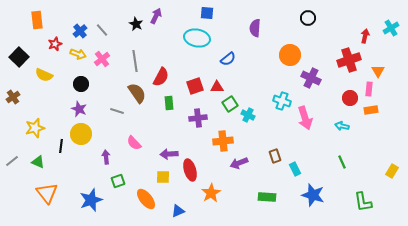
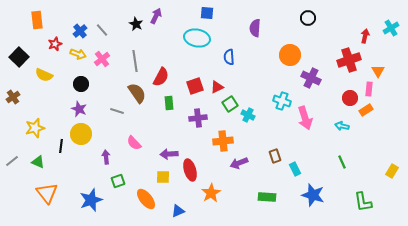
blue semicircle at (228, 59): moved 1 px right, 2 px up; rotated 126 degrees clockwise
red triangle at (217, 87): rotated 24 degrees counterclockwise
orange rectangle at (371, 110): moved 5 px left; rotated 24 degrees counterclockwise
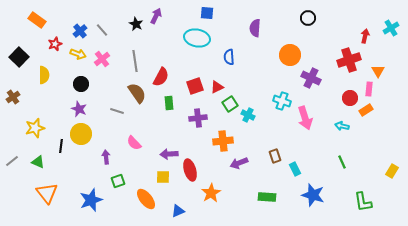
orange rectangle at (37, 20): rotated 48 degrees counterclockwise
yellow semicircle at (44, 75): rotated 114 degrees counterclockwise
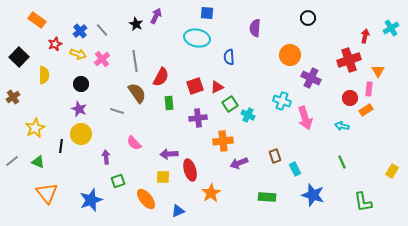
yellow star at (35, 128): rotated 12 degrees counterclockwise
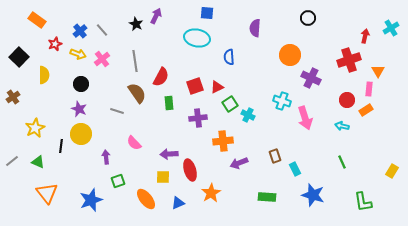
red circle at (350, 98): moved 3 px left, 2 px down
blue triangle at (178, 211): moved 8 px up
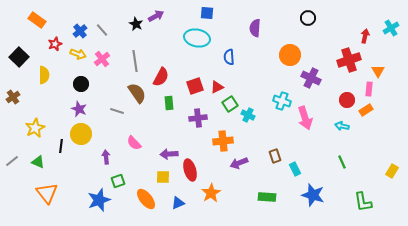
purple arrow at (156, 16): rotated 35 degrees clockwise
blue star at (91, 200): moved 8 px right
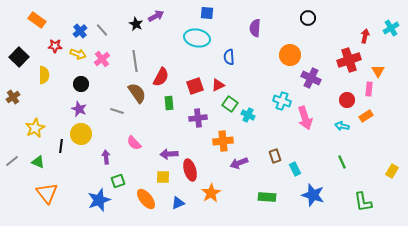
red star at (55, 44): moved 2 px down; rotated 24 degrees clockwise
red triangle at (217, 87): moved 1 px right, 2 px up
green square at (230, 104): rotated 21 degrees counterclockwise
orange rectangle at (366, 110): moved 6 px down
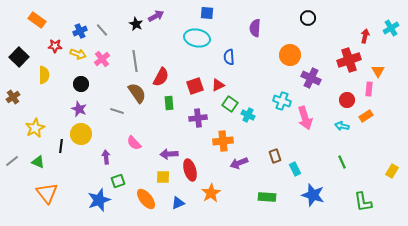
blue cross at (80, 31): rotated 16 degrees clockwise
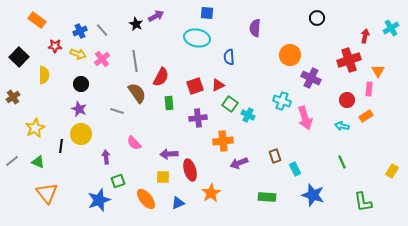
black circle at (308, 18): moved 9 px right
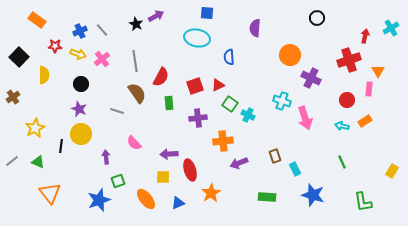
orange rectangle at (366, 116): moved 1 px left, 5 px down
orange triangle at (47, 193): moved 3 px right
